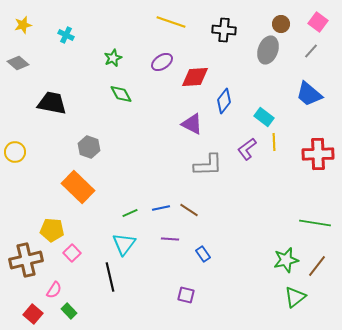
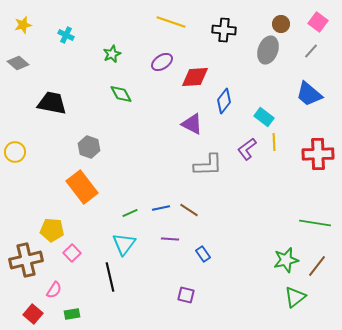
green star at (113, 58): moved 1 px left, 4 px up
orange rectangle at (78, 187): moved 4 px right; rotated 8 degrees clockwise
green rectangle at (69, 311): moved 3 px right, 3 px down; rotated 56 degrees counterclockwise
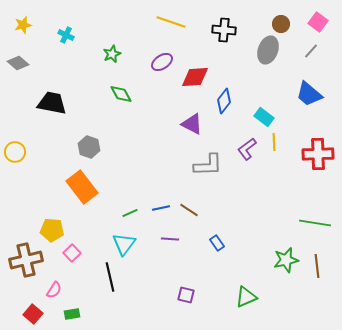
blue rectangle at (203, 254): moved 14 px right, 11 px up
brown line at (317, 266): rotated 45 degrees counterclockwise
green triangle at (295, 297): moved 49 px left; rotated 15 degrees clockwise
